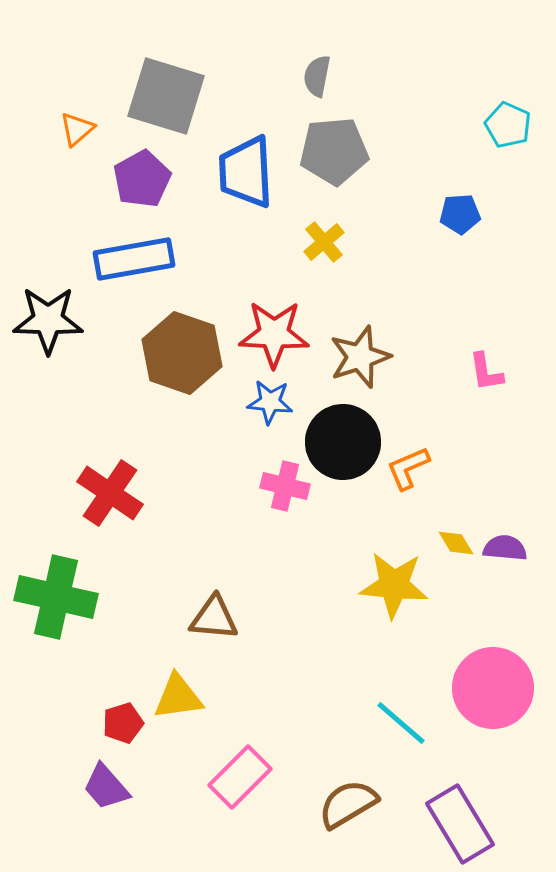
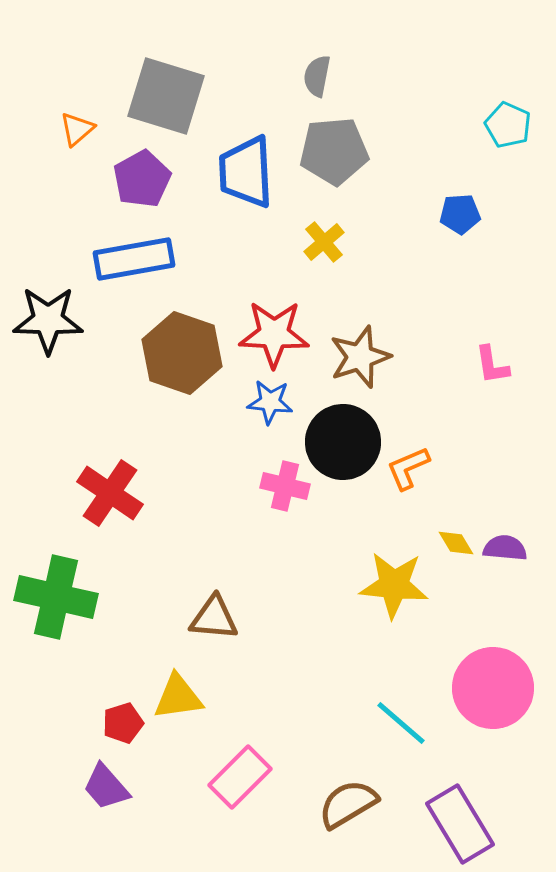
pink L-shape: moved 6 px right, 7 px up
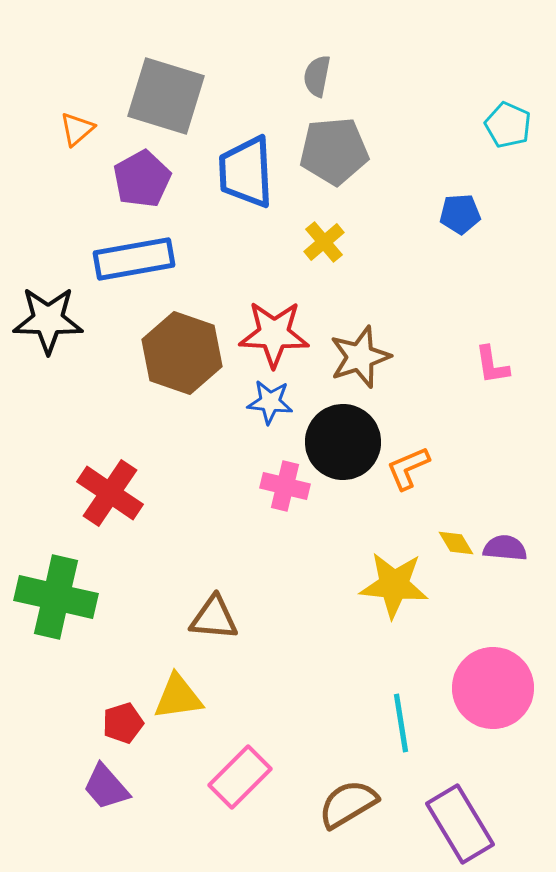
cyan line: rotated 40 degrees clockwise
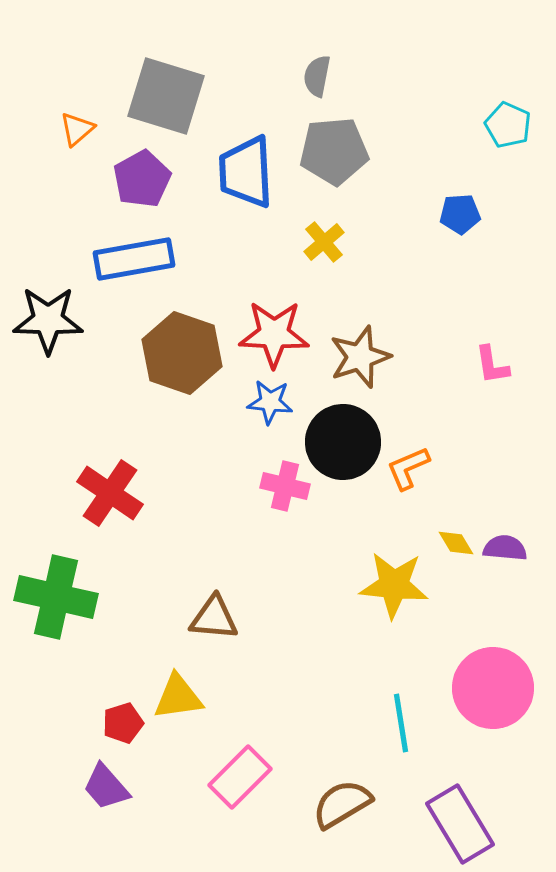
brown semicircle: moved 6 px left
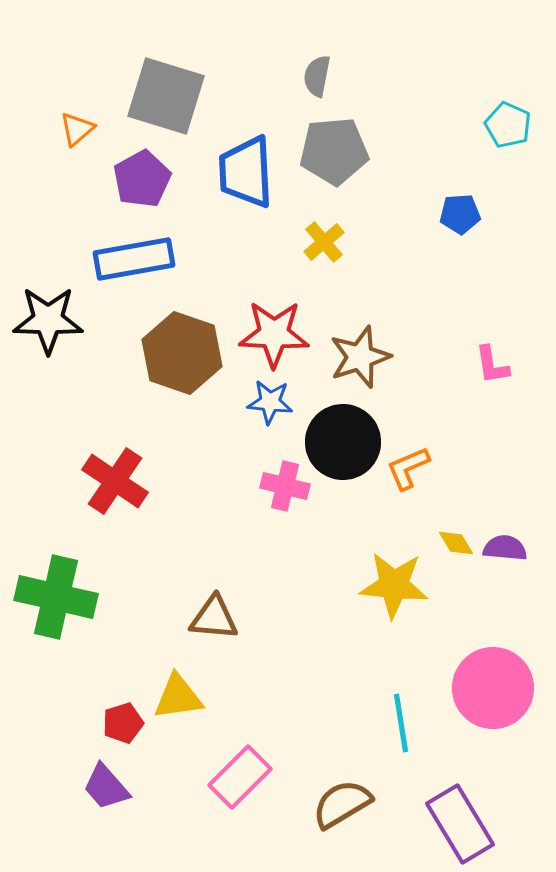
red cross: moved 5 px right, 12 px up
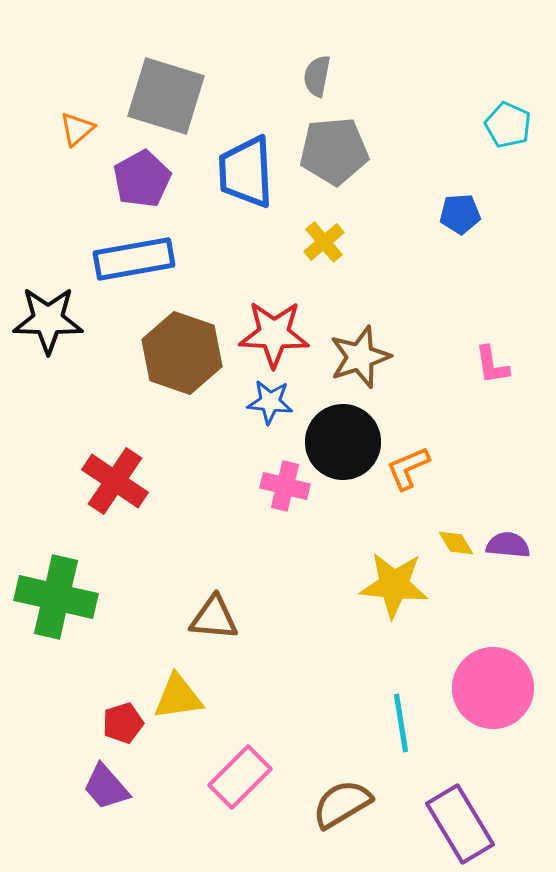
purple semicircle: moved 3 px right, 3 px up
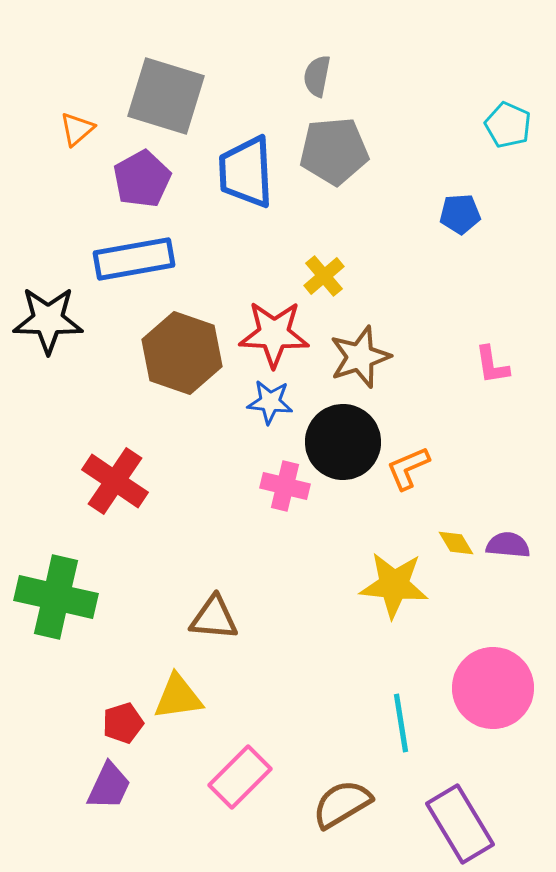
yellow cross: moved 34 px down
purple trapezoid: moved 3 px right, 1 px up; rotated 114 degrees counterclockwise
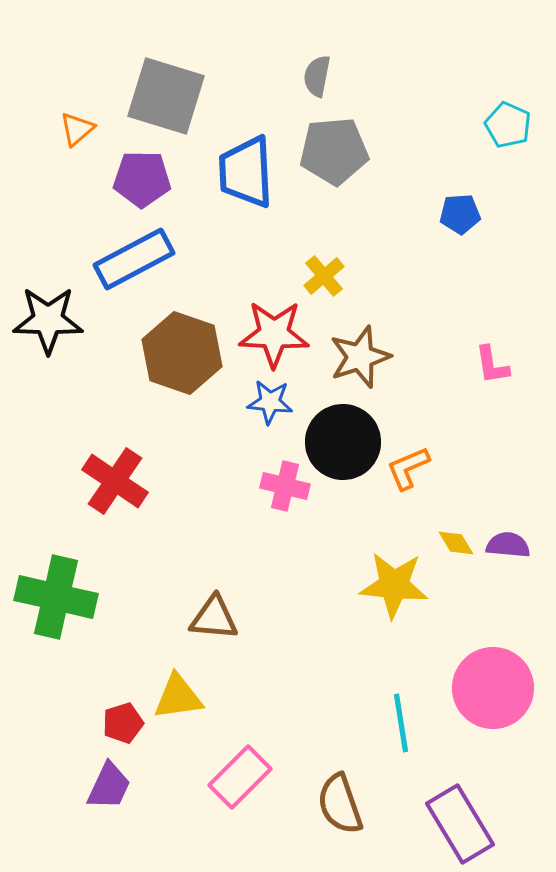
purple pentagon: rotated 30 degrees clockwise
blue rectangle: rotated 18 degrees counterclockwise
brown semicircle: moved 2 px left; rotated 78 degrees counterclockwise
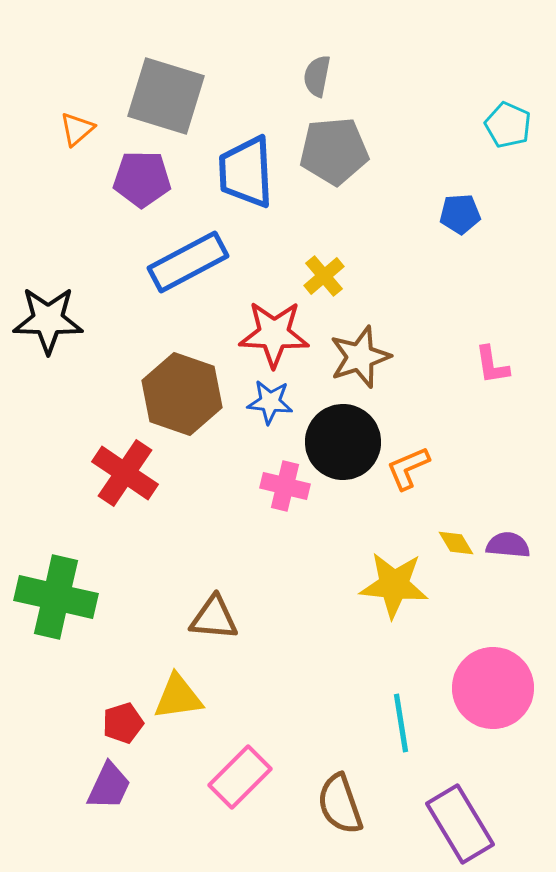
blue rectangle: moved 54 px right, 3 px down
brown hexagon: moved 41 px down
red cross: moved 10 px right, 8 px up
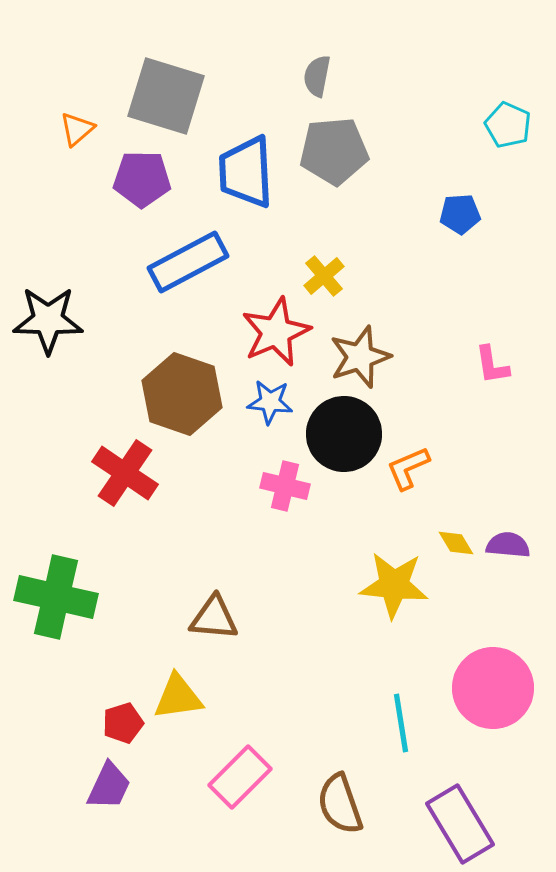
red star: moved 2 px right, 2 px up; rotated 26 degrees counterclockwise
black circle: moved 1 px right, 8 px up
